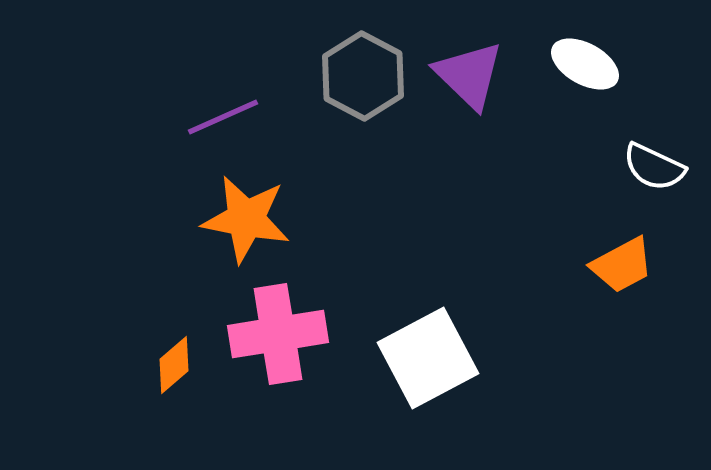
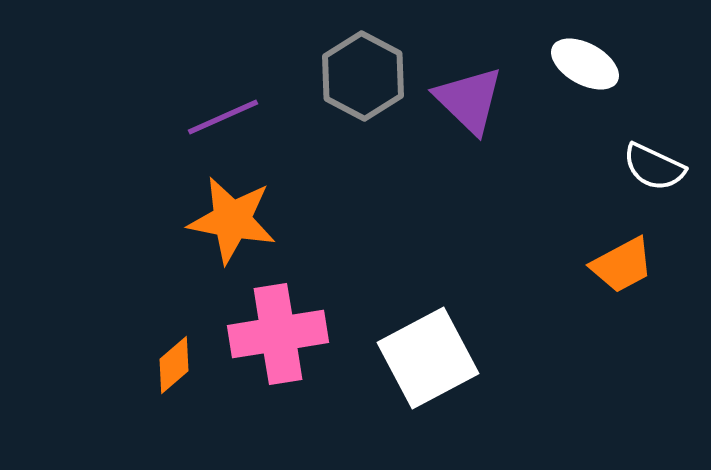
purple triangle: moved 25 px down
orange star: moved 14 px left, 1 px down
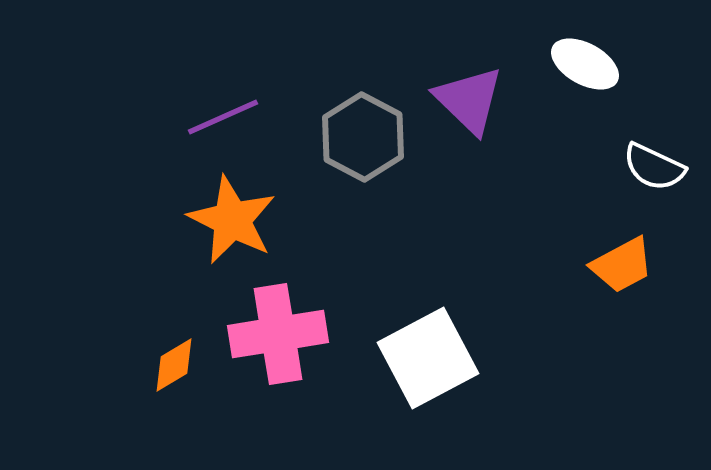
gray hexagon: moved 61 px down
orange star: rotated 16 degrees clockwise
orange diamond: rotated 10 degrees clockwise
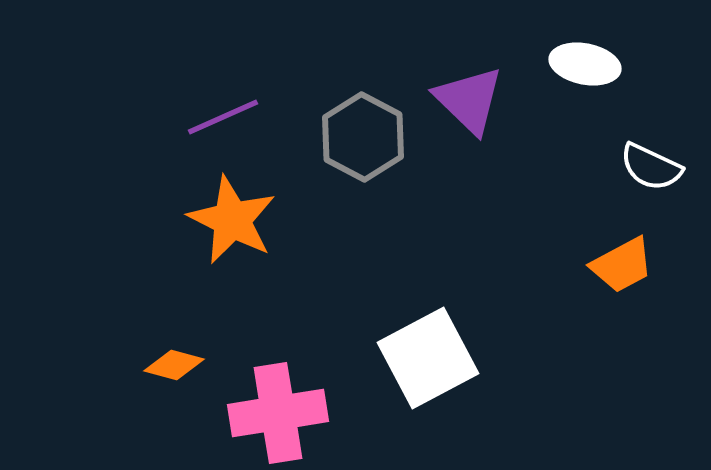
white ellipse: rotated 18 degrees counterclockwise
white semicircle: moved 3 px left
pink cross: moved 79 px down
orange diamond: rotated 46 degrees clockwise
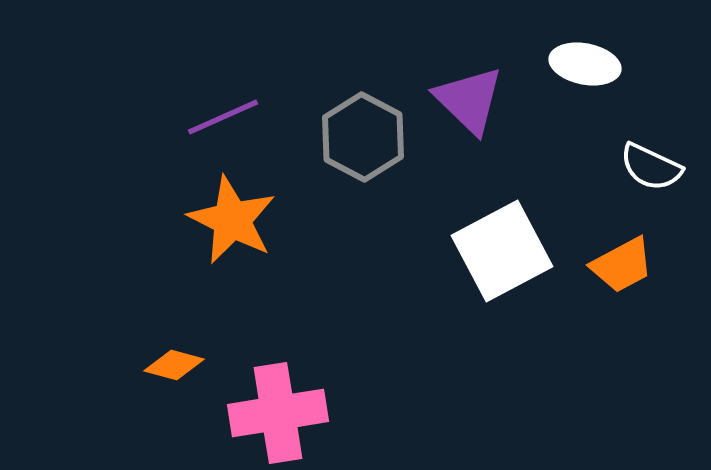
white square: moved 74 px right, 107 px up
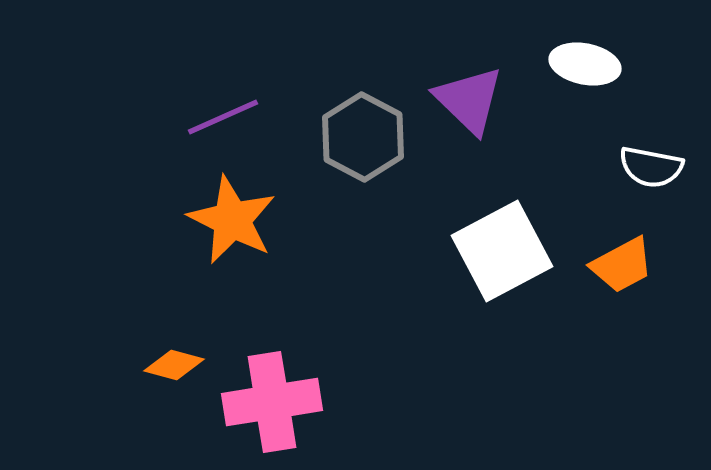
white semicircle: rotated 14 degrees counterclockwise
pink cross: moved 6 px left, 11 px up
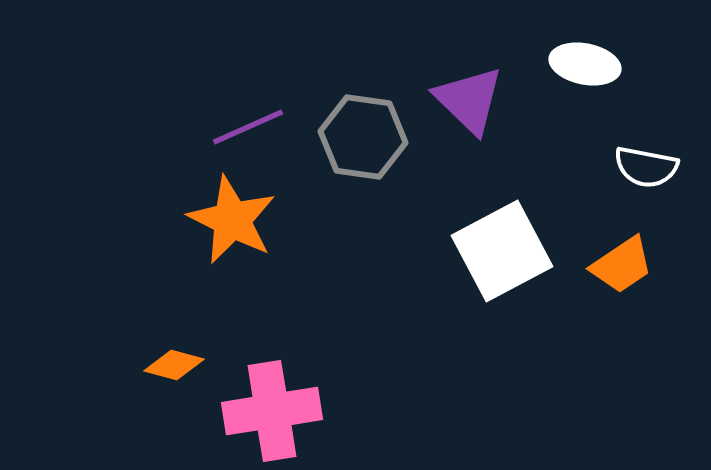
purple line: moved 25 px right, 10 px down
gray hexagon: rotated 20 degrees counterclockwise
white semicircle: moved 5 px left
orange trapezoid: rotated 6 degrees counterclockwise
pink cross: moved 9 px down
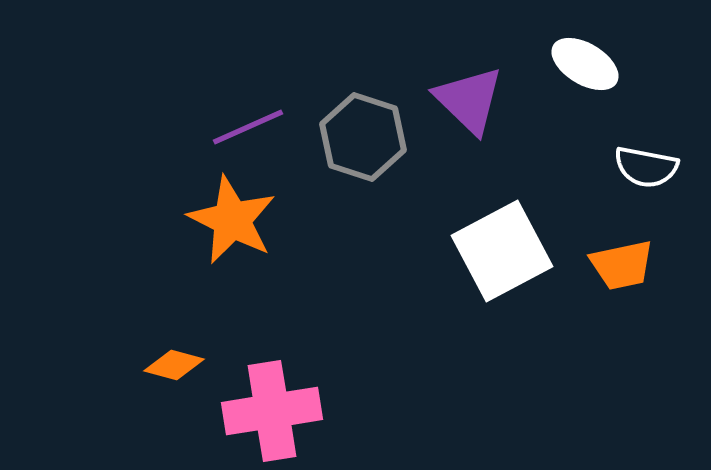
white ellipse: rotated 20 degrees clockwise
gray hexagon: rotated 10 degrees clockwise
orange trapezoid: rotated 22 degrees clockwise
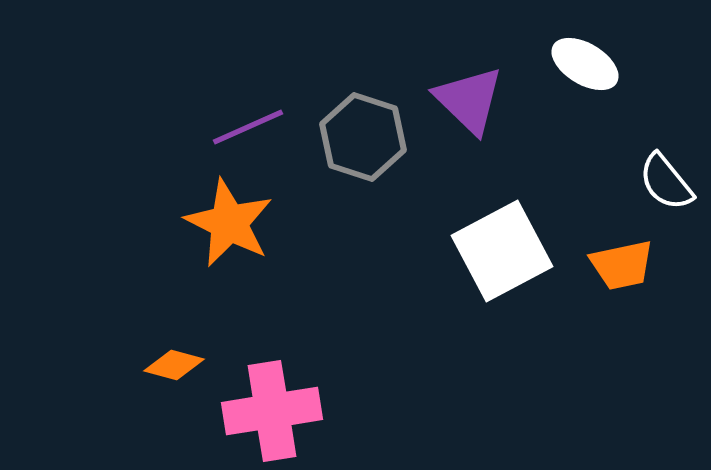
white semicircle: moved 20 px right, 15 px down; rotated 40 degrees clockwise
orange star: moved 3 px left, 3 px down
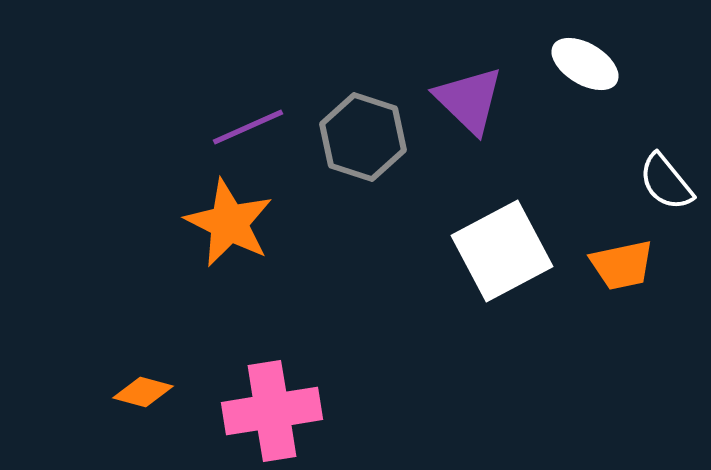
orange diamond: moved 31 px left, 27 px down
